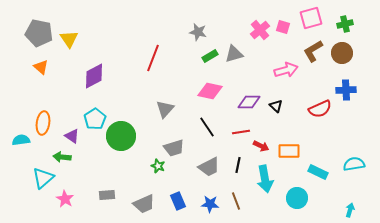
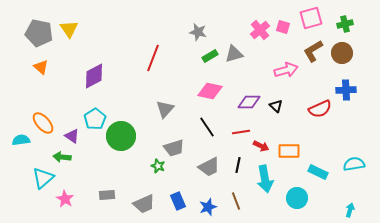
yellow triangle at (69, 39): moved 10 px up
orange ellipse at (43, 123): rotated 50 degrees counterclockwise
blue star at (210, 204): moved 2 px left, 3 px down; rotated 24 degrees counterclockwise
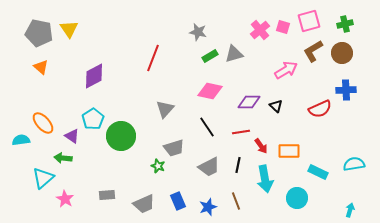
pink square at (311, 18): moved 2 px left, 3 px down
pink arrow at (286, 70): rotated 15 degrees counterclockwise
cyan pentagon at (95, 119): moved 2 px left
red arrow at (261, 146): rotated 28 degrees clockwise
green arrow at (62, 157): moved 1 px right, 1 px down
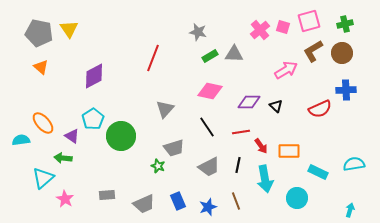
gray triangle at (234, 54): rotated 18 degrees clockwise
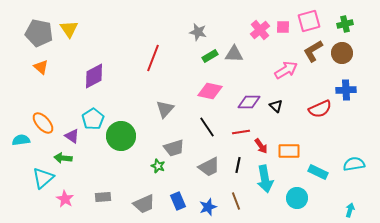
pink square at (283, 27): rotated 16 degrees counterclockwise
gray rectangle at (107, 195): moved 4 px left, 2 px down
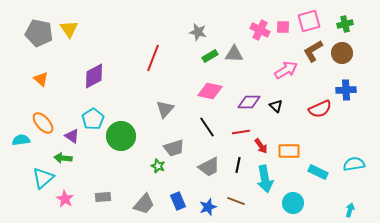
pink cross at (260, 30): rotated 24 degrees counterclockwise
orange triangle at (41, 67): moved 12 px down
cyan circle at (297, 198): moved 4 px left, 5 px down
brown line at (236, 201): rotated 48 degrees counterclockwise
gray trapezoid at (144, 204): rotated 25 degrees counterclockwise
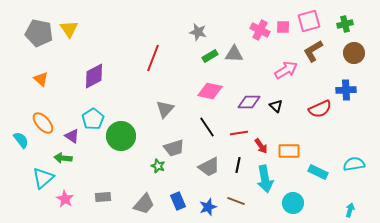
brown circle at (342, 53): moved 12 px right
red line at (241, 132): moved 2 px left, 1 px down
cyan semicircle at (21, 140): rotated 60 degrees clockwise
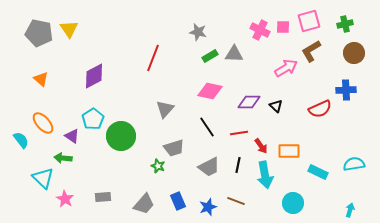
brown L-shape at (313, 51): moved 2 px left
pink arrow at (286, 70): moved 2 px up
cyan triangle at (43, 178): rotated 35 degrees counterclockwise
cyan arrow at (265, 179): moved 4 px up
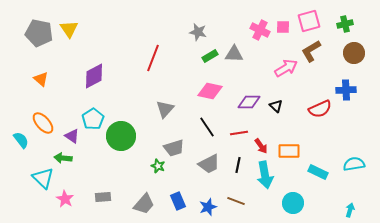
gray trapezoid at (209, 167): moved 3 px up
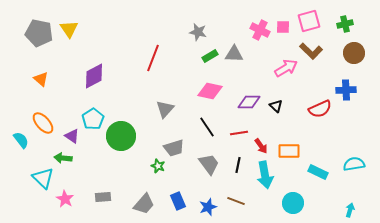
brown L-shape at (311, 51): rotated 105 degrees counterclockwise
gray trapezoid at (209, 164): rotated 100 degrees counterclockwise
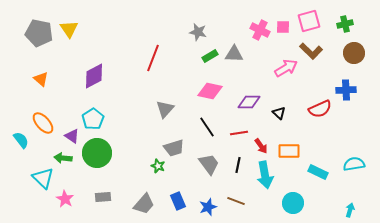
black triangle at (276, 106): moved 3 px right, 7 px down
green circle at (121, 136): moved 24 px left, 17 px down
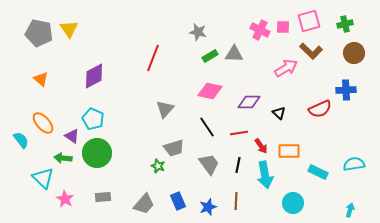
cyan pentagon at (93, 119): rotated 15 degrees counterclockwise
brown line at (236, 201): rotated 72 degrees clockwise
